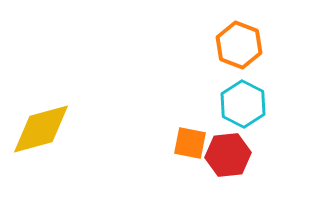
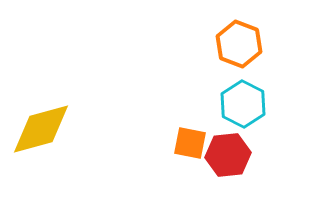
orange hexagon: moved 1 px up
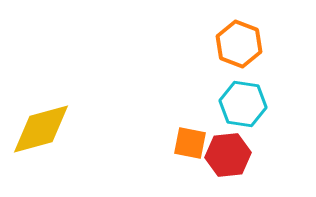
cyan hexagon: rotated 18 degrees counterclockwise
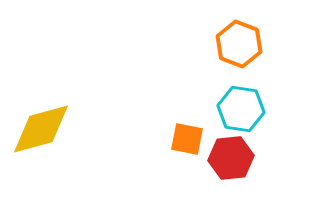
cyan hexagon: moved 2 px left, 5 px down
orange square: moved 3 px left, 4 px up
red hexagon: moved 3 px right, 3 px down
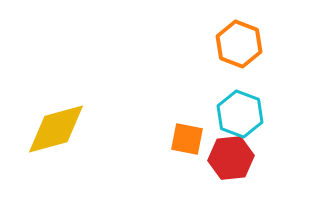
cyan hexagon: moved 1 px left, 5 px down; rotated 12 degrees clockwise
yellow diamond: moved 15 px right
